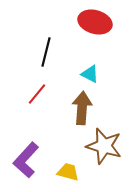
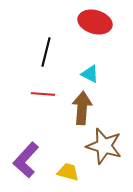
red line: moved 6 px right; rotated 55 degrees clockwise
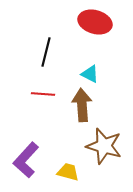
brown arrow: moved 3 px up; rotated 8 degrees counterclockwise
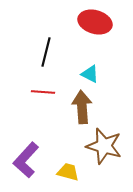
red line: moved 2 px up
brown arrow: moved 2 px down
